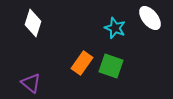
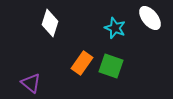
white diamond: moved 17 px right
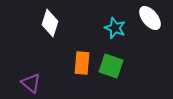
orange rectangle: rotated 30 degrees counterclockwise
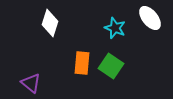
green square: rotated 15 degrees clockwise
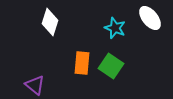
white diamond: moved 1 px up
purple triangle: moved 4 px right, 2 px down
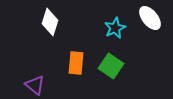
cyan star: rotated 25 degrees clockwise
orange rectangle: moved 6 px left
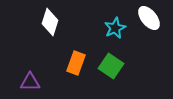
white ellipse: moved 1 px left
orange rectangle: rotated 15 degrees clockwise
purple triangle: moved 5 px left, 3 px up; rotated 40 degrees counterclockwise
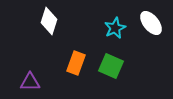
white ellipse: moved 2 px right, 5 px down
white diamond: moved 1 px left, 1 px up
green square: rotated 10 degrees counterclockwise
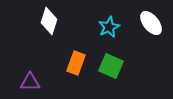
cyan star: moved 6 px left, 1 px up
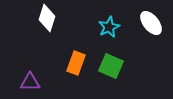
white diamond: moved 2 px left, 3 px up
